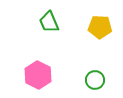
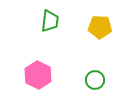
green trapezoid: moved 1 px right, 1 px up; rotated 150 degrees counterclockwise
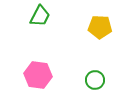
green trapezoid: moved 10 px left, 5 px up; rotated 20 degrees clockwise
pink hexagon: rotated 20 degrees counterclockwise
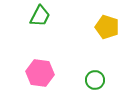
yellow pentagon: moved 7 px right; rotated 15 degrees clockwise
pink hexagon: moved 2 px right, 2 px up
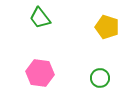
green trapezoid: moved 2 px down; rotated 115 degrees clockwise
green circle: moved 5 px right, 2 px up
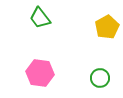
yellow pentagon: rotated 25 degrees clockwise
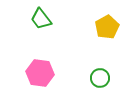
green trapezoid: moved 1 px right, 1 px down
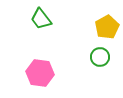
green circle: moved 21 px up
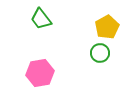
green circle: moved 4 px up
pink hexagon: rotated 16 degrees counterclockwise
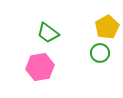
green trapezoid: moved 7 px right, 14 px down; rotated 15 degrees counterclockwise
pink hexagon: moved 6 px up
